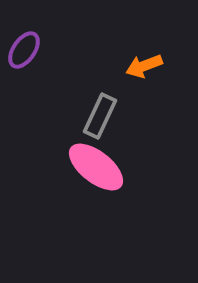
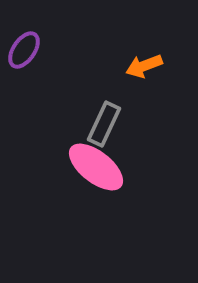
gray rectangle: moved 4 px right, 8 px down
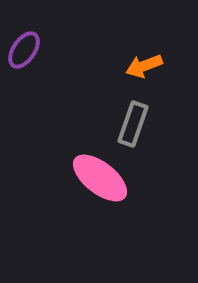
gray rectangle: moved 29 px right; rotated 6 degrees counterclockwise
pink ellipse: moved 4 px right, 11 px down
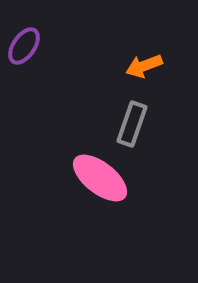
purple ellipse: moved 4 px up
gray rectangle: moved 1 px left
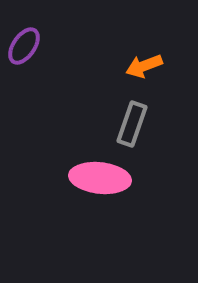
pink ellipse: rotated 32 degrees counterclockwise
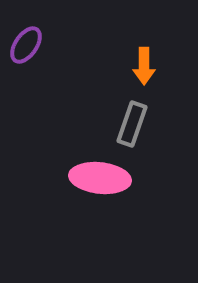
purple ellipse: moved 2 px right, 1 px up
orange arrow: rotated 69 degrees counterclockwise
